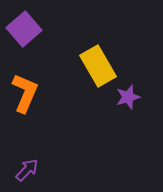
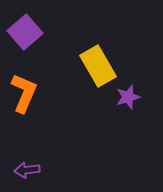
purple square: moved 1 px right, 3 px down
orange L-shape: moved 1 px left
purple arrow: rotated 140 degrees counterclockwise
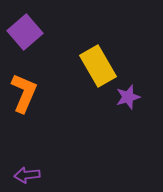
purple arrow: moved 5 px down
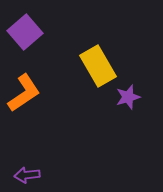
orange L-shape: rotated 33 degrees clockwise
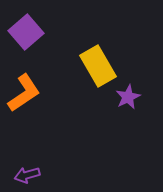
purple square: moved 1 px right
purple star: rotated 10 degrees counterclockwise
purple arrow: rotated 10 degrees counterclockwise
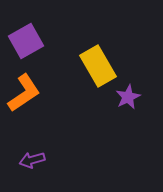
purple square: moved 9 px down; rotated 12 degrees clockwise
purple arrow: moved 5 px right, 15 px up
